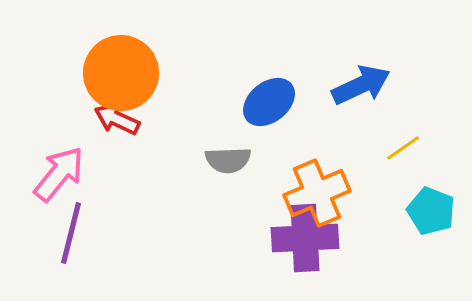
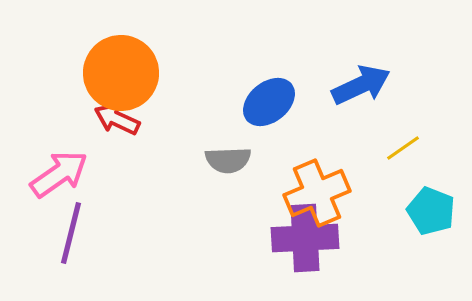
pink arrow: rotated 16 degrees clockwise
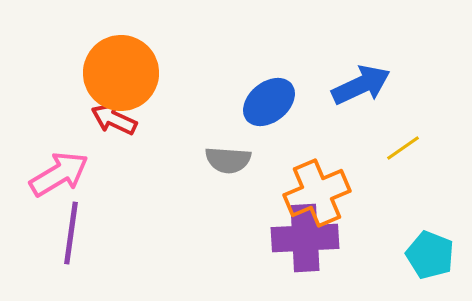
red arrow: moved 3 px left
gray semicircle: rotated 6 degrees clockwise
pink arrow: rotated 4 degrees clockwise
cyan pentagon: moved 1 px left, 44 px down
purple line: rotated 6 degrees counterclockwise
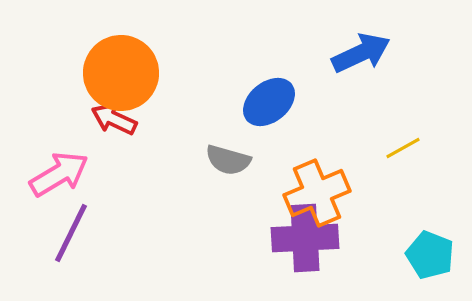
blue arrow: moved 32 px up
yellow line: rotated 6 degrees clockwise
gray semicircle: rotated 12 degrees clockwise
purple line: rotated 18 degrees clockwise
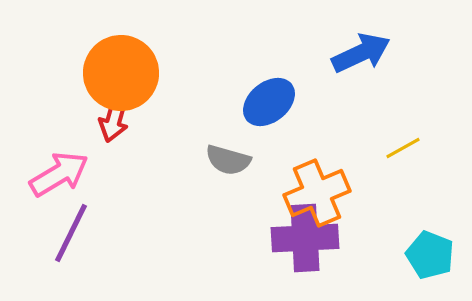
red arrow: rotated 99 degrees counterclockwise
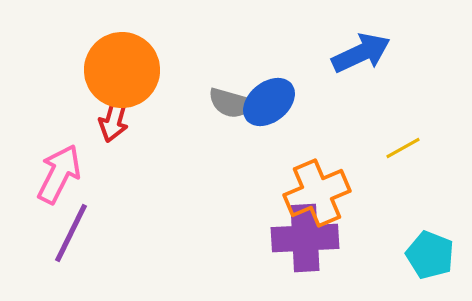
orange circle: moved 1 px right, 3 px up
gray semicircle: moved 3 px right, 57 px up
pink arrow: rotated 32 degrees counterclockwise
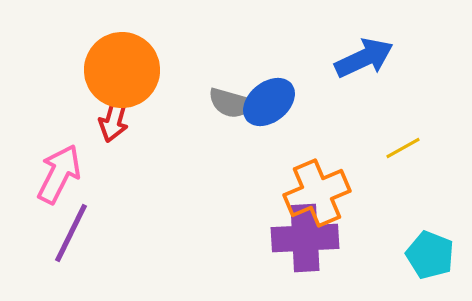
blue arrow: moved 3 px right, 5 px down
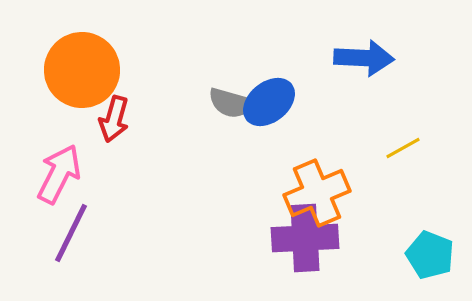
blue arrow: rotated 28 degrees clockwise
orange circle: moved 40 px left
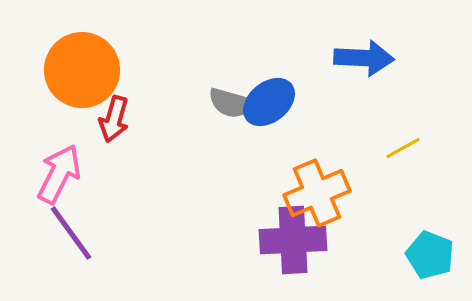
purple line: rotated 62 degrees counterclockwise
purple cross: moved 12 px left, 2 px down
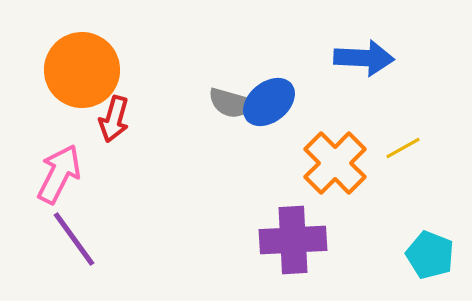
orange cross: moved 18 px right, 30 px up; rotated 22 degrees counterclockwise
purple line: moved 3 px right, 6 px down
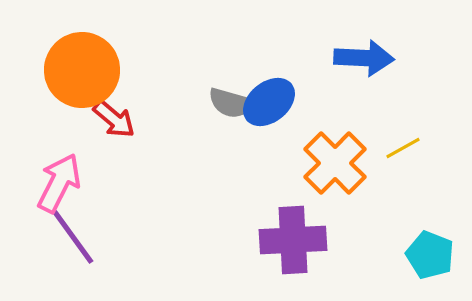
red arrow: rotated 66 degrees counterclockwise
pink arrow: moved 9 px down
purple line: moved 1 px left, 2 px up
